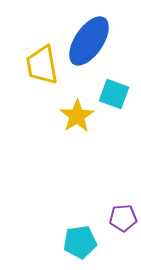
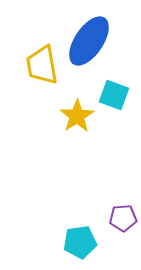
cyan square: moved 1 px down
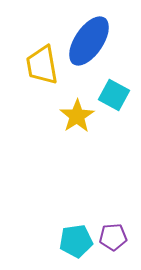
cyan square: rotated 8 degrees clockwise
purple pentagon: moved 10 px left, 19 px down
cyan pentagon: moved 4 px left, 1 px up
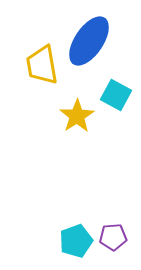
cyan square: moved 2 px right
cyan pentagon: rotated 12 degrees counterclockwise
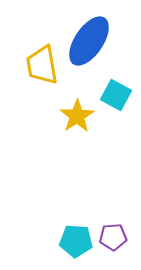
cyan pentagon: rotated 24 degrees clockwise
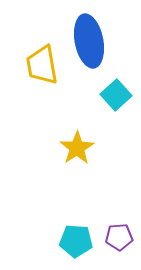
blue ellipse: rotated 45 degrees counterclockwise
cyan square: rotated 20 degrees clockwise
yellow star: moved 32 px down
purple pentagon: moved 6 px right
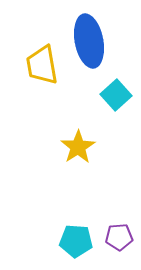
yellow star: moved 1 px right, 1 px up
